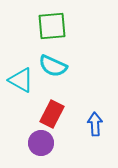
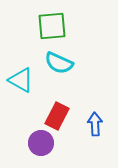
cyan semicircle: moved 6 px right, 3 px up
red rectangle: moved 5 px right, 2 px down
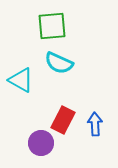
red rectangle: moved 6 px right, 4 px down
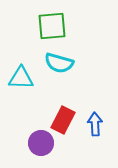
cyan semicircle: rotated 8 degrees counterclockwise
cyan triangle: moved 2 px up; rotated 28 degrees counterclockwise
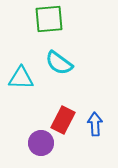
green square: moved 3 px left, 7 px up
cyan semicircle: rotated 20 degrees clockwise
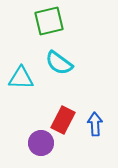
green square: moved 2 px down; rotated 8 degrees counterclockwise
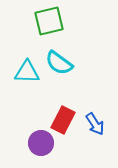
cyan triangle: moved 6 px right, 6 px up
blue arrow: rotated 150 degrees clockwise
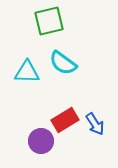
cyan semicircle: moved 4 px right
red rectangle: moved 2 px right; rotated 32 degrees clockwise
purple circle: moved 2 px up
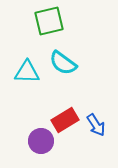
blue arrow: moved 1 px right, 1 px down
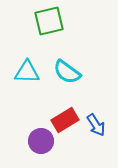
cyan semicircle: moved 4 px right, 9 px down
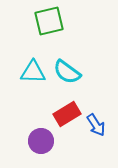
cyan triangle: moved 6 px right
red rectangle: moved 2 px right, 6 px up
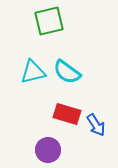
cyan triangle: rotated 16 degrees counterclockwise
red rectangle: rotated 48 degrees clockwise
purple circle: moved 7 px right, 9 px down
